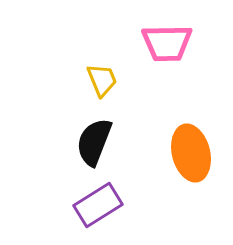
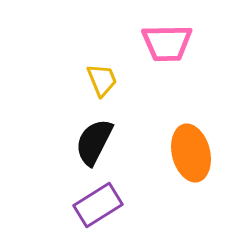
black semicircle: rotated 6 degrees clockwise
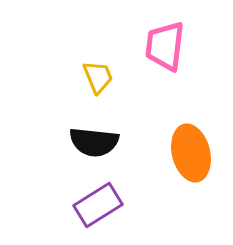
pink trapezoid: moved 2 px left, 3 px down; rotated 98 degrees clockwise
yellow trapezoid: moved 4 px left, 3 px up
black semicircle: rotated 111 degrees counterclockwise
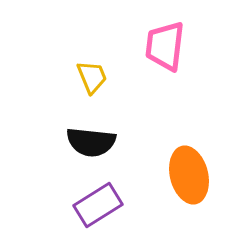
yellow trapezoid: moved 6 px left
black semicircle: moved 3 px left
orange ellipse: moved 2 px left, 22 px down
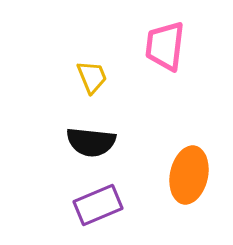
orange ellipse: rotated 26 degrees clockwise
purple rectangle: rotated 9 degrees clockwise
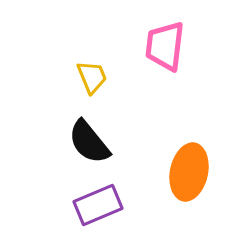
black semicircle: moved 2 px left; rotated 45 degrees clockwise
orange ellipse: moved 3 px up
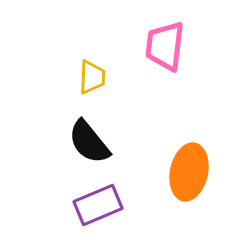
yellow trapezoid: rotated 24 degrees clockwise
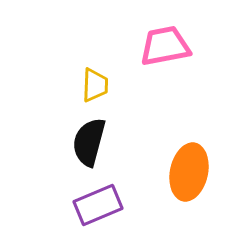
pink trapezoid: rotated 72 degrees clockwise
yellow trapezoid: moved 3 px right, 8 px down
black semicircle: rotated 54 degrees clockwise
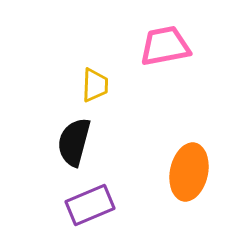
black semicircle: moved 15 px left
purple rectangle: moved 8 px left
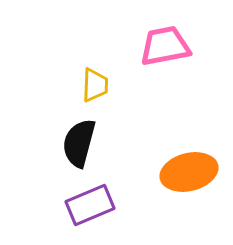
black semicircle: moved 5 px right, 1 px down
orange ellipse: rotated 64 degrees clockwise
